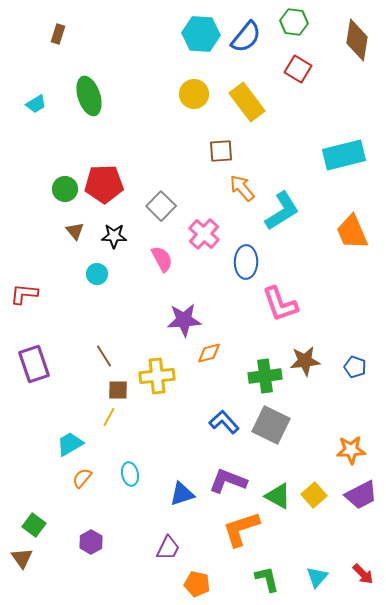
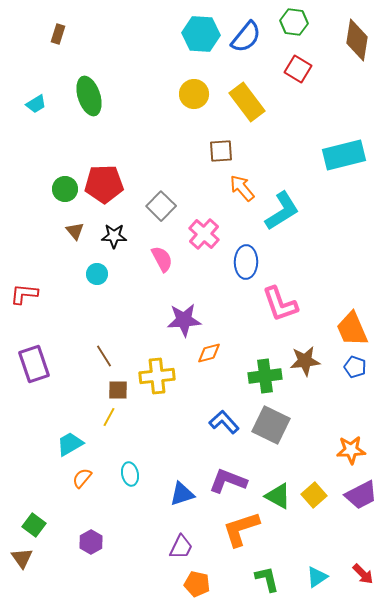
orange trapezoid at (352, 232): moved 97 px down
purple trapezoid at (168, 548): moved 13 px right, 1 px up
cyan triangle at (317, 577): rotated 15 degrees clockwise
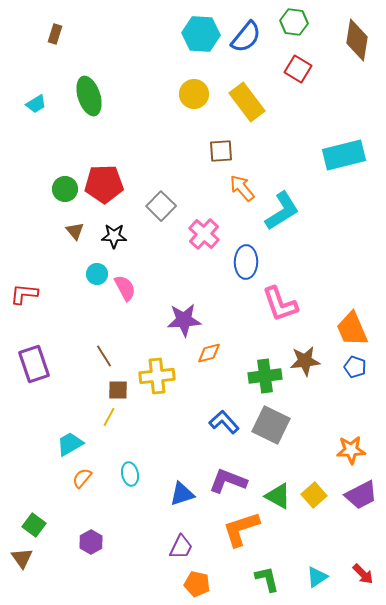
brown rectangle at (58, 34): moved 3 px left
pink semicircle at (162, 259): moved 37 px left, 29 px down
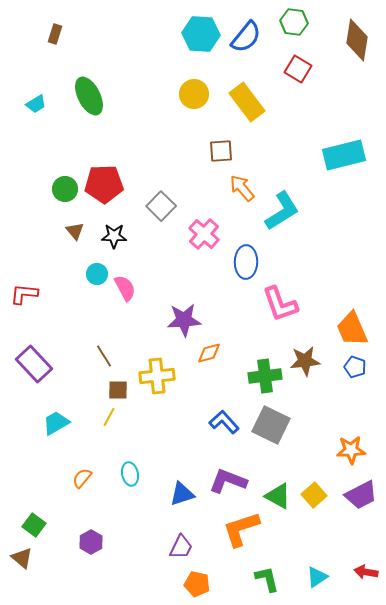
green ellipse at (89, 96): rotated 9 degrees counterclockwise
purple rectangle at (34, 364): rotated 24 degrees counterclockwise
cyan trapezoid at (70, 444): moved 14 px left, 21 px up
brown triangle at (22, 558): rotated 15 degrees counterclockwise
red arrow at (363, 574): moved 3 px right, 2 px up; rotated 145 degrees clockwise
